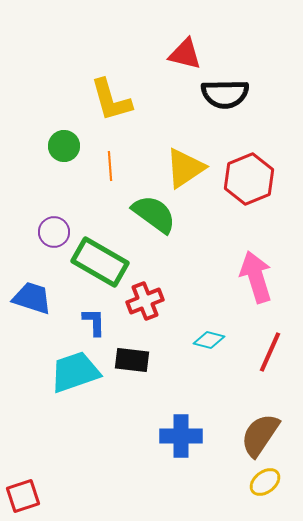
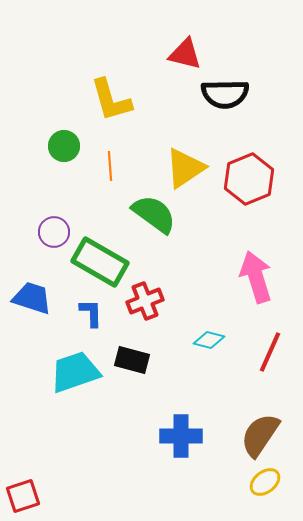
blue L-shape: moved 3 px left, 9 px up
black rectangle: rotated 8 degrees clockwise
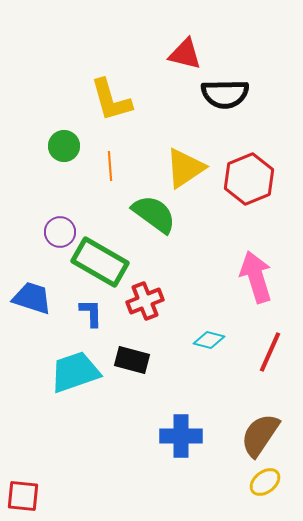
purple circle: moved 6 px right
red square: rotated 24 degrees clockwise
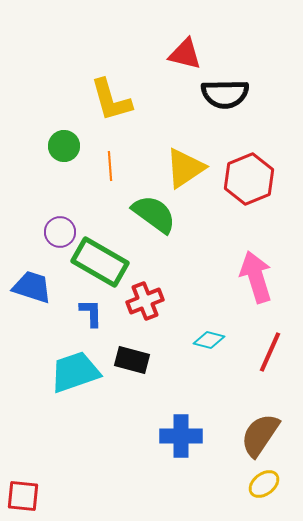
blue trapezoid: moved 11 px up
yellow ellipse: moved 1 px left, 2 px down
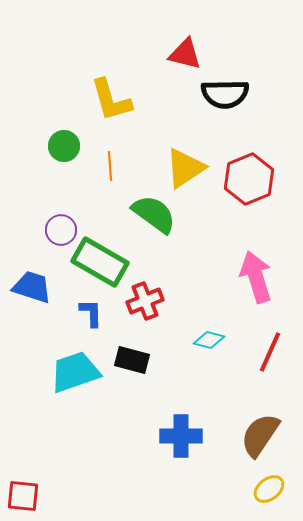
purple circle: moved 1 px right, 2 px up
yellow ellipse: moved 5 px right, 5 px down
